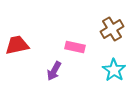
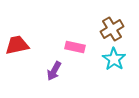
cyan star: moved 11 px up
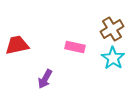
cyan star: moved 1 px left, 1 px up
purple arrow: moved 9 px left, 8 px down
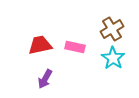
red trapezoid: moved 23 px right
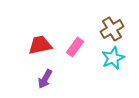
pink rectangle: rotated 66 degrees counterclockwise
cyan star: rotated 15 degrees clockwise
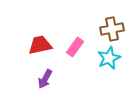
brown cross: rotated 20 degrees clockwise
cyan star: moved 4 px left
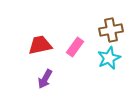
brown cross: moved 1 px left, 1 px down
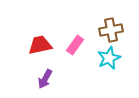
pink rectangle: moved 2 px up
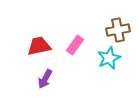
brown cross: moved 7 px right
red trapezoid: moved 1 px left, 1 px down
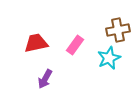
red trapezoid: moved 3 px left, 3 px up
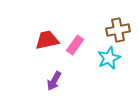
red trapezoid: moved 11 px right, 3 px up
purple arrow: moved 9 px right, 2 px down
